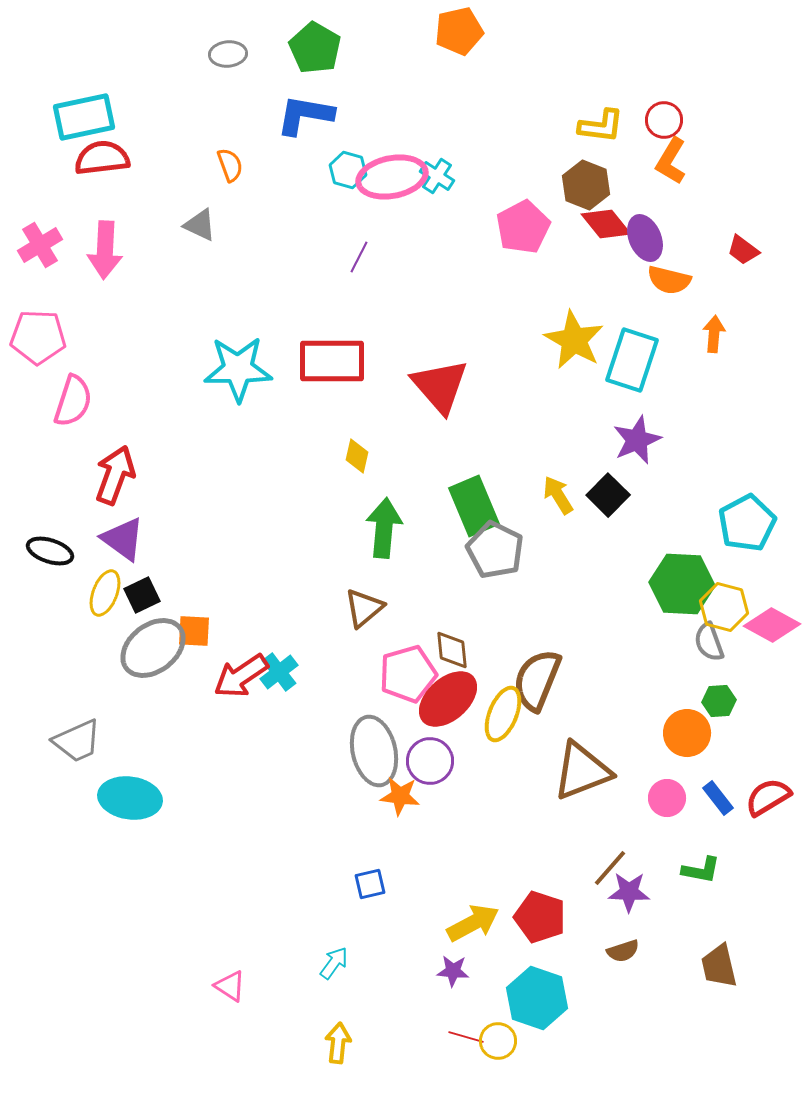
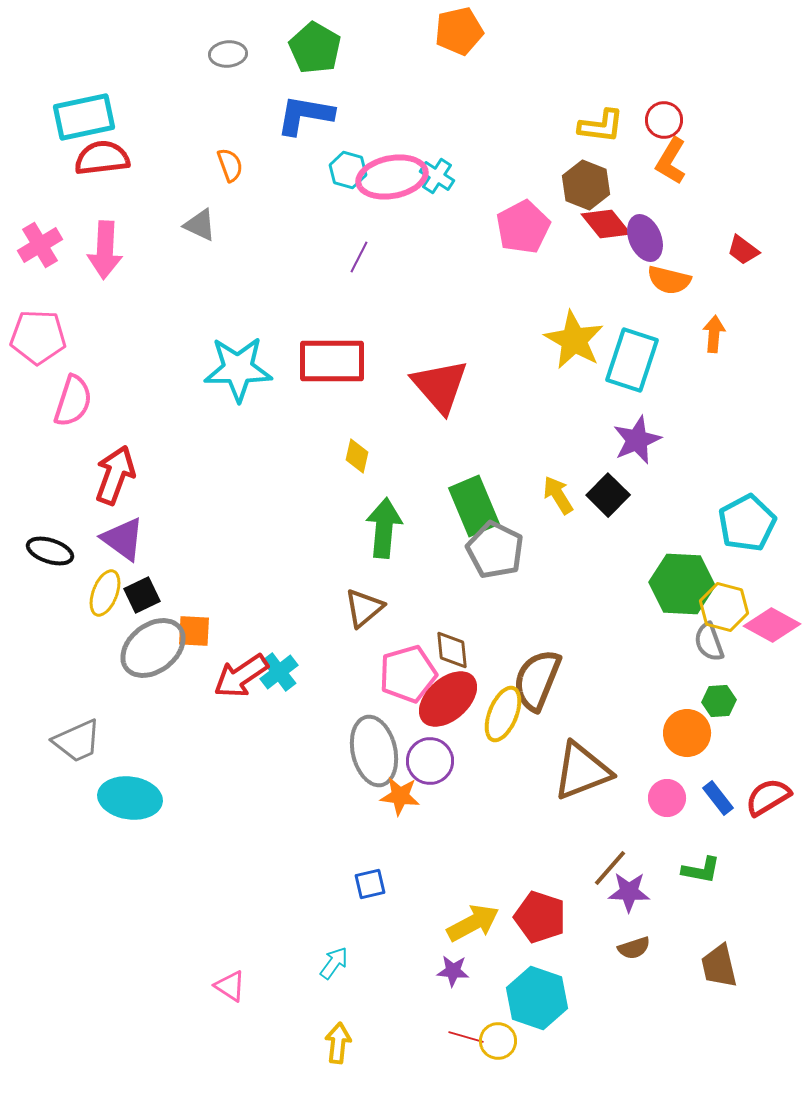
brown semicircle at (623, 951): moved 11 px right, 3 px up
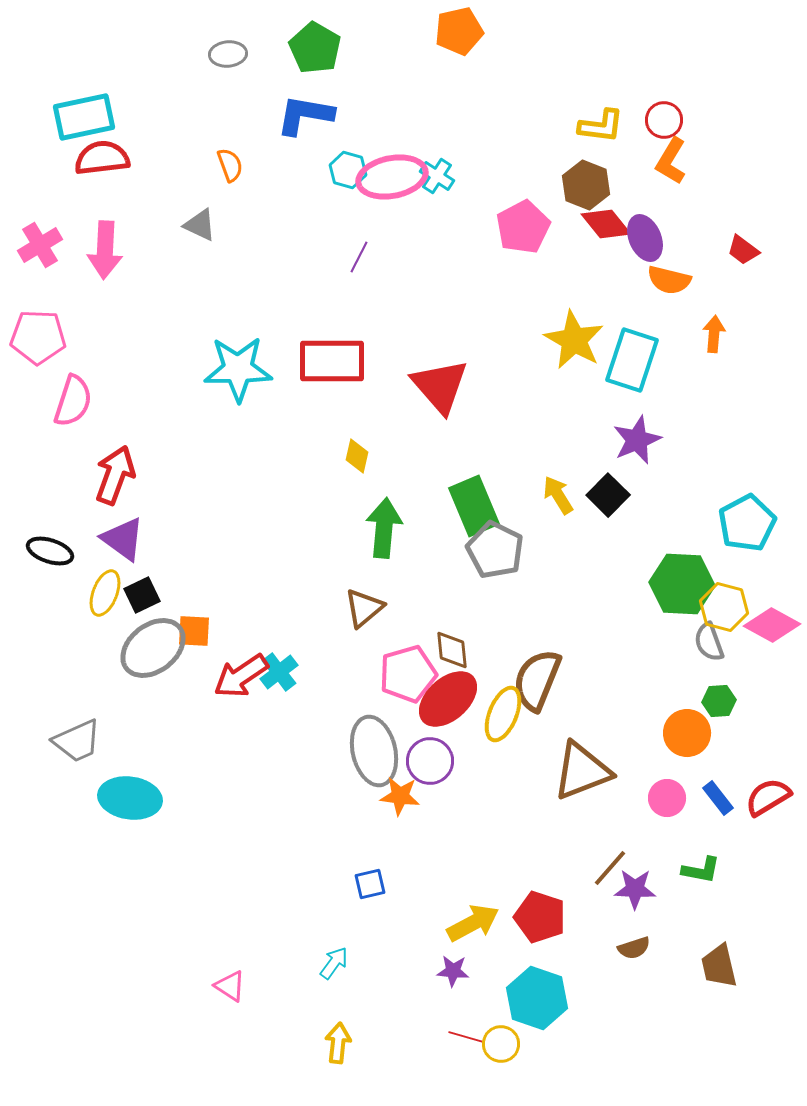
purple star at (629, 892): moved 6 px right, 3 px up
yellow circle at (498, 1041): moved 3 px right, 3 px down
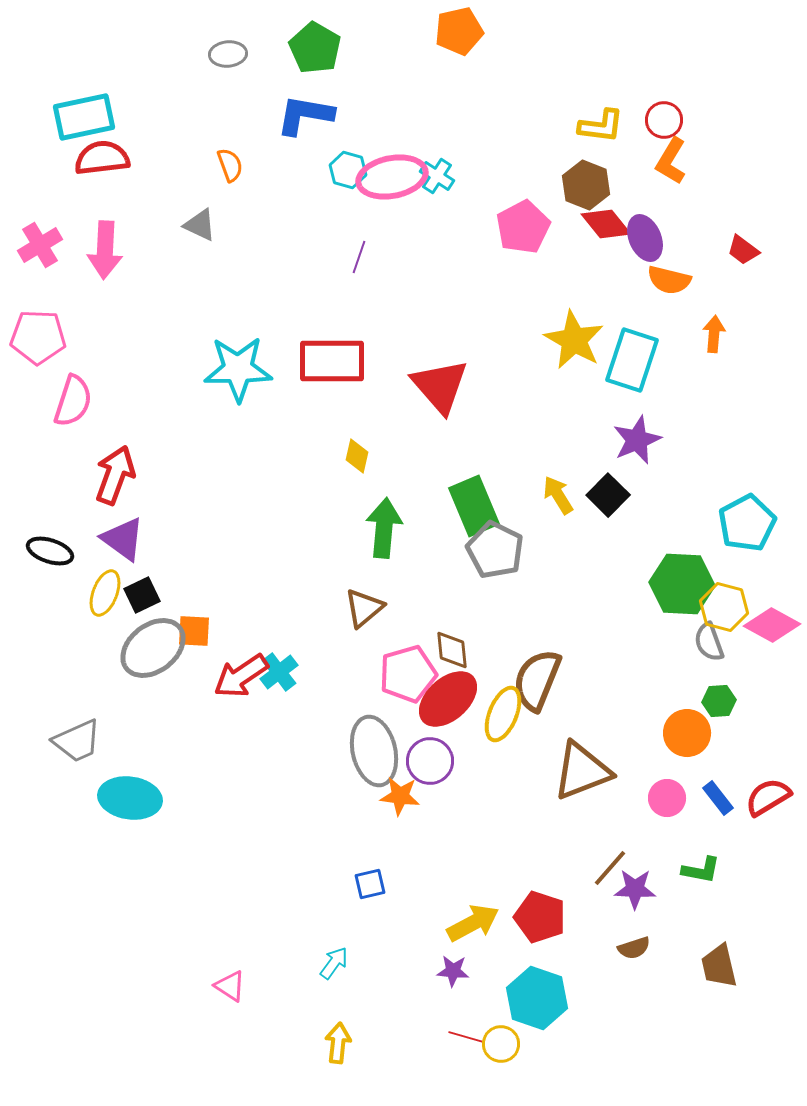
purple line at (359, 257): rotated 8 degrees counterclockwise
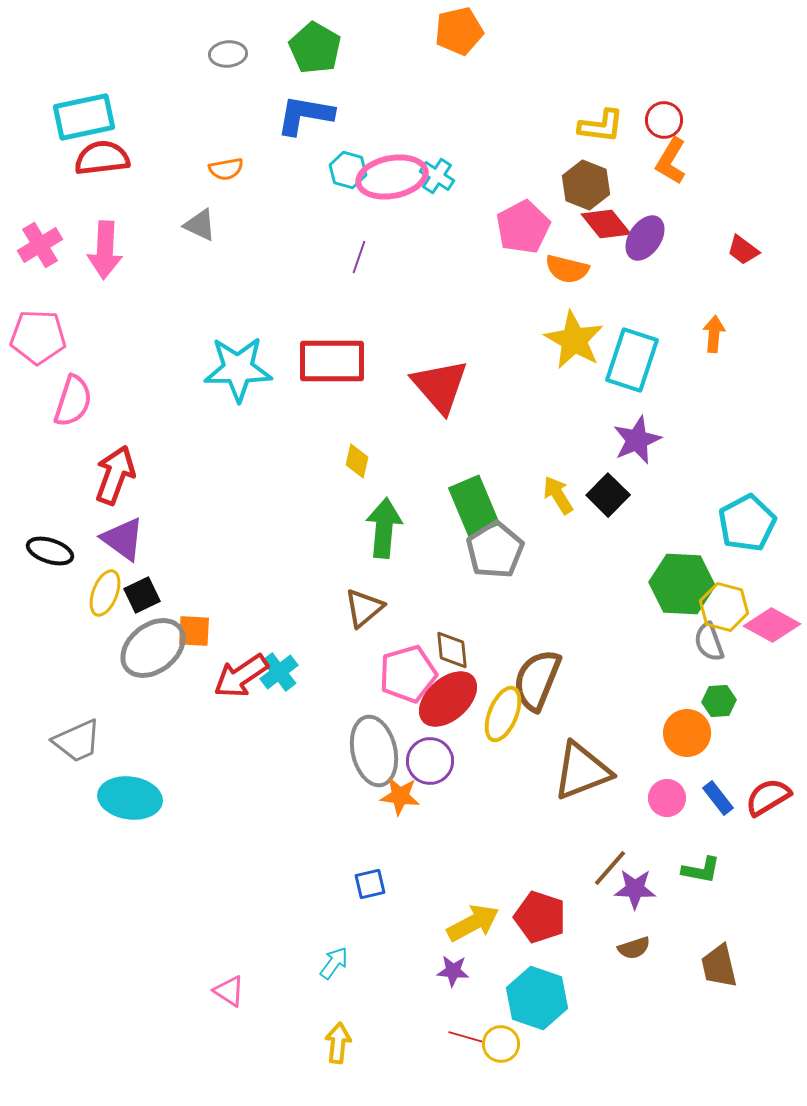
orange semicircle at (230, 165): moved 4 px left, 4 px down; rotated 100 degrees clockwise
purple ellipse at (645, 238): rotated 57 degrees clockwise
orange semicircle at (669, 280): moved 102 px left, 11 px up
yellow diamond at (357, 456): moved 5 px down
gray pentagon at (495, 550): rotated 14 degrees clockwise
pink triangle at (230, 986): moved 1 px left, 5 px down
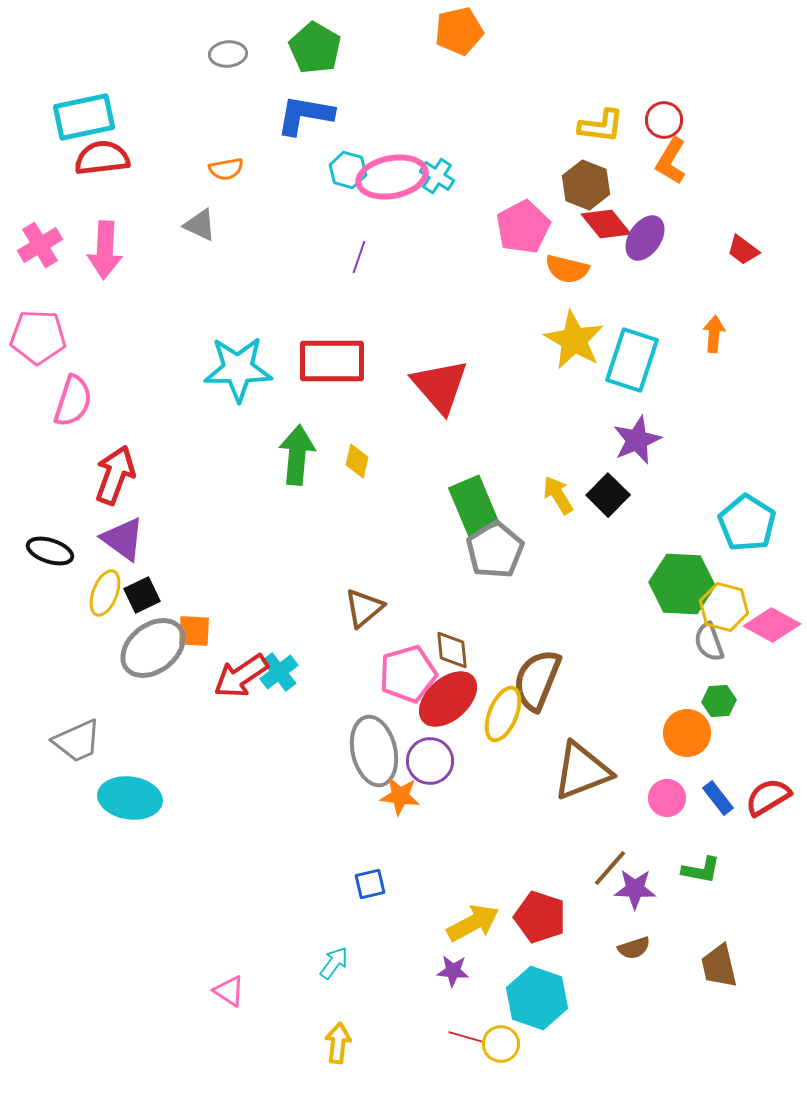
cyan pentagon at (747, 523): rotated 12 degrees counterclockwise
green arrow at (384, 528): moved 87 px left, 73 px up
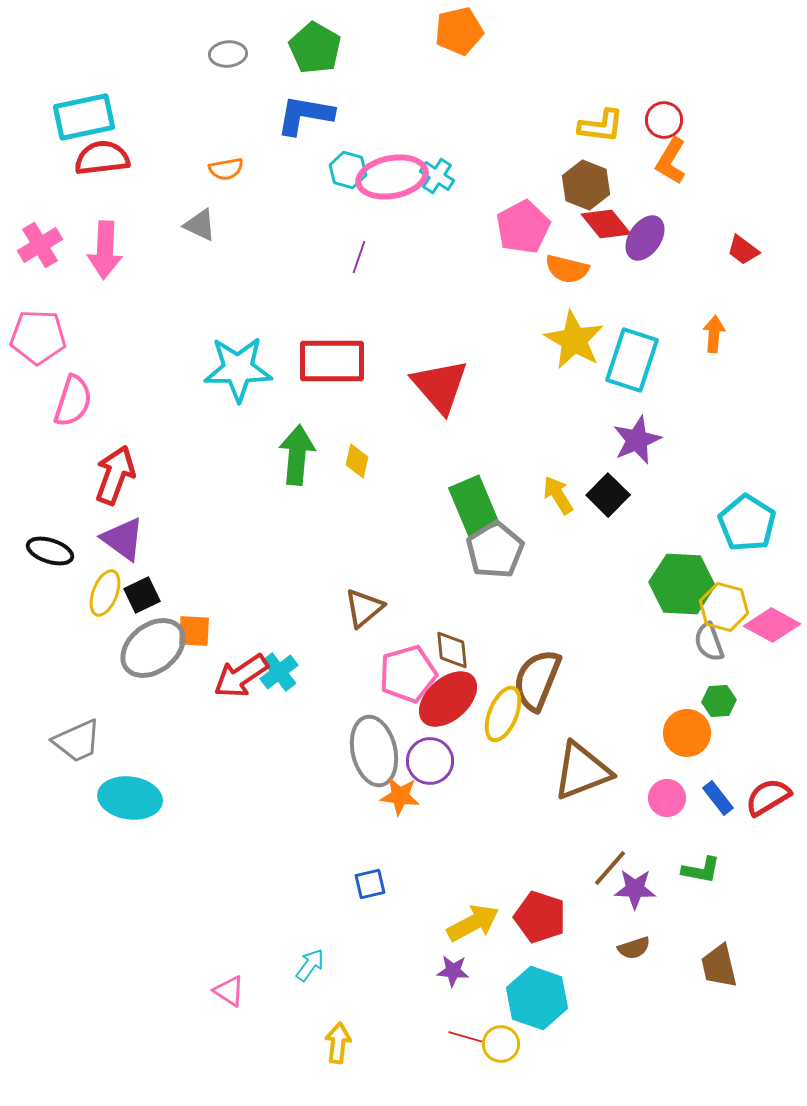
cyan arrow at (334, 963): moved 24 px left, 2 px down
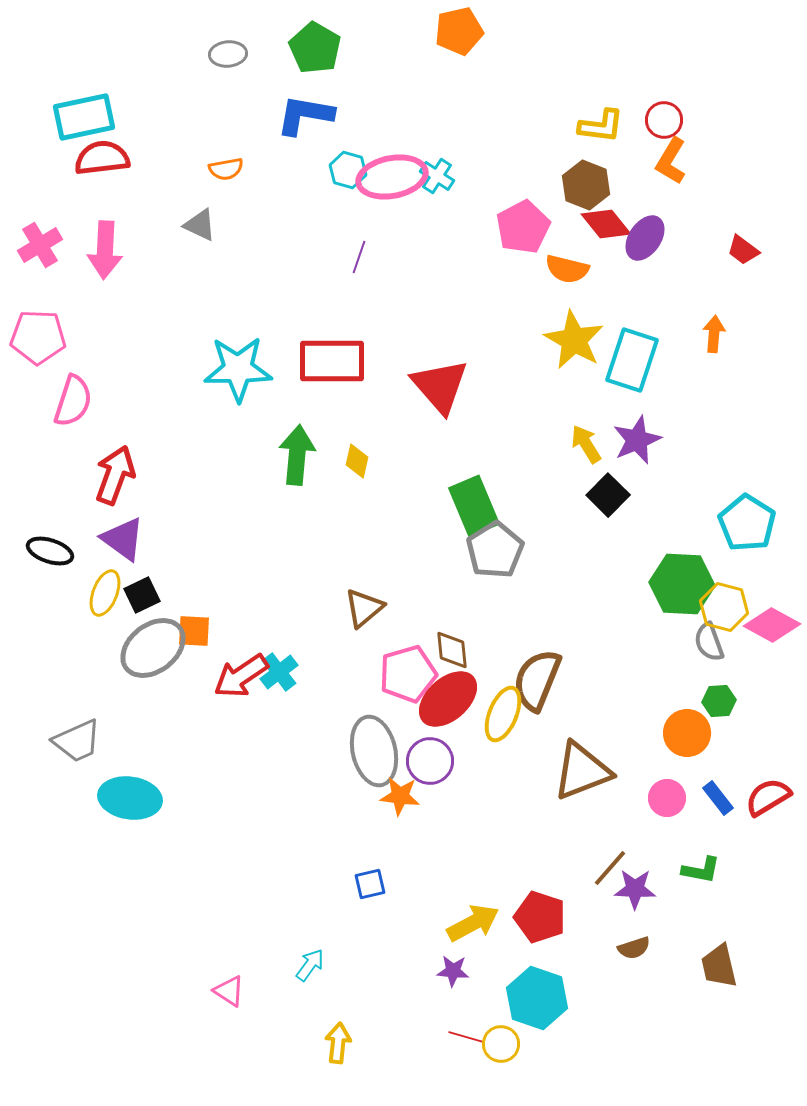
yellow arrow at (558, 495): moved 28 px right, 51 px up
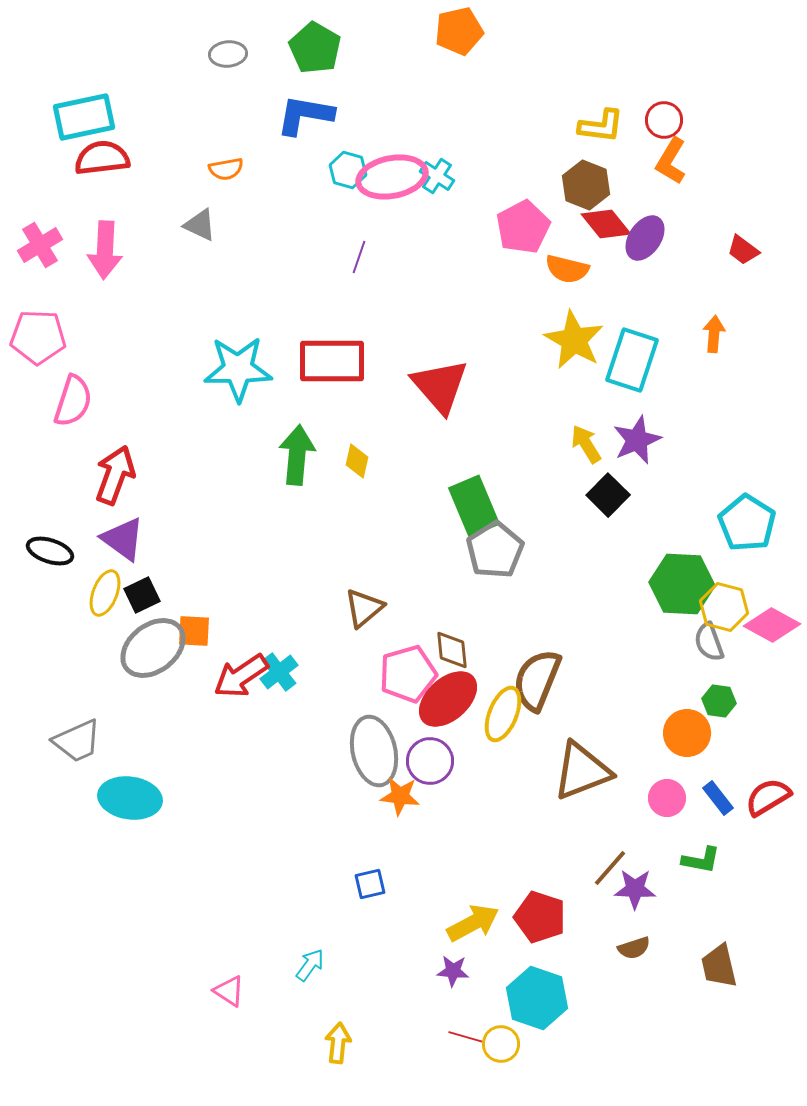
green hexagon at (719, 701): rotated 12 degrees clockwise
green L-shape at (701, 870): moved 10 px up
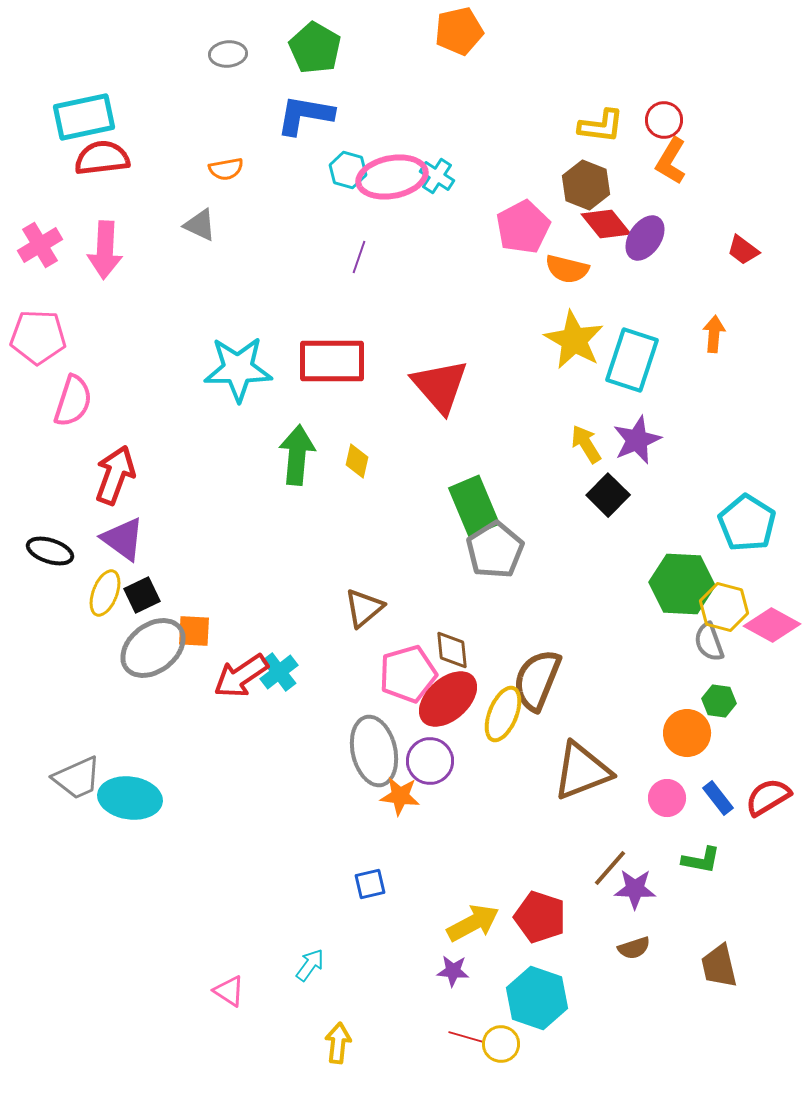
gray trapezoid at (77, 741): moved 37 px down
